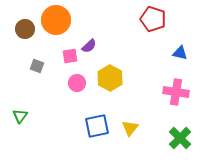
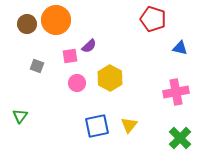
brown circle: moved 2 px right, 5 px up
blue triangle: moved 5 px up
pink cross: rotated 20 degrees counterclockwise
yellow triangle: moved 1 px left, 3 px up
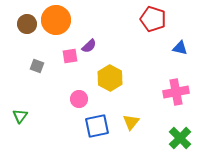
pink circle: moved 2 px right, 16 px down
yellow triangle: moved 2 px right, 3 px up
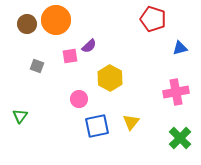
blue triangle: rotated 28 degrees counterclockwise
